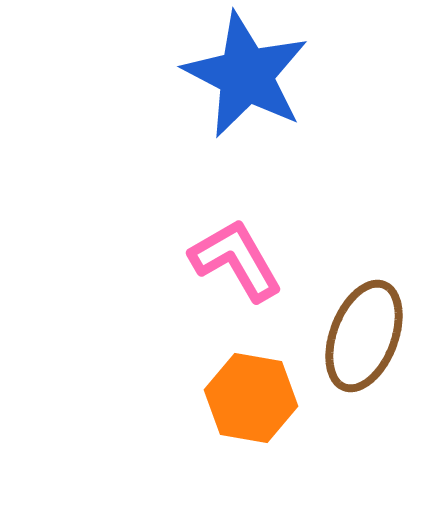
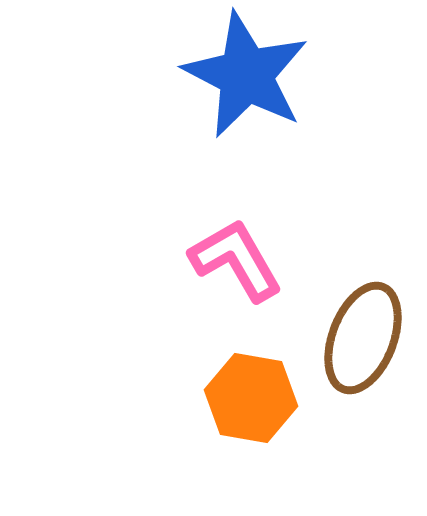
brown ellipse: moved 1 px left, 2 px down
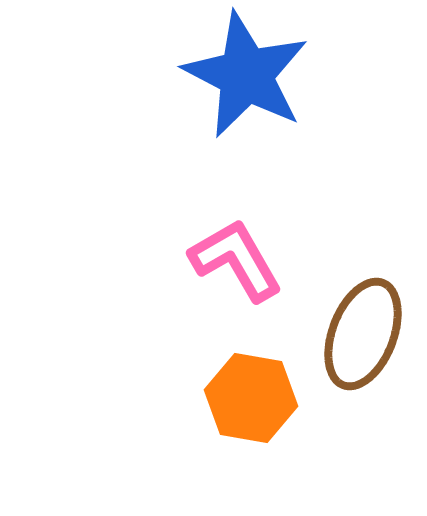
brown ellipse: moved 4 px up
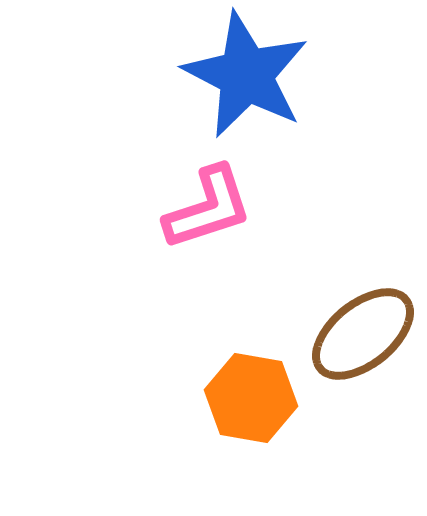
pink L-shape: moved 28 px left, 52 px up; rotated 102 degrees clockwise
brown ellipse: rotated 30 degrees clockwise
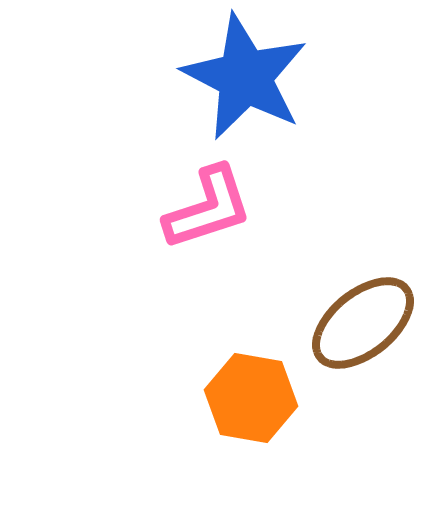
blue star: moved 1 px left, 2 px down
brown ellipse: moved 11 px up
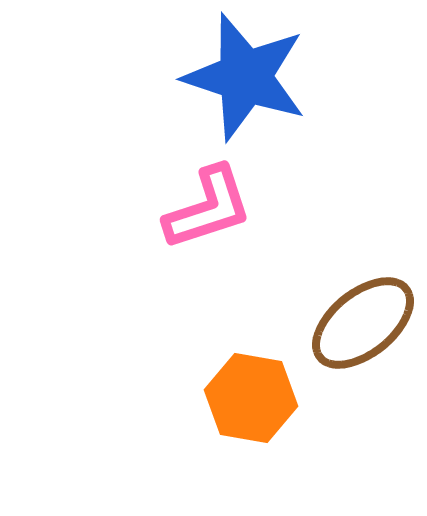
blue star: rotated 9 degrees counterclockwise
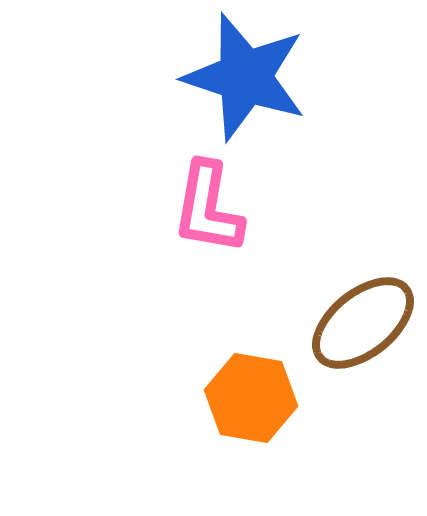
pink L-shape: rotated 118 degrees clockwise
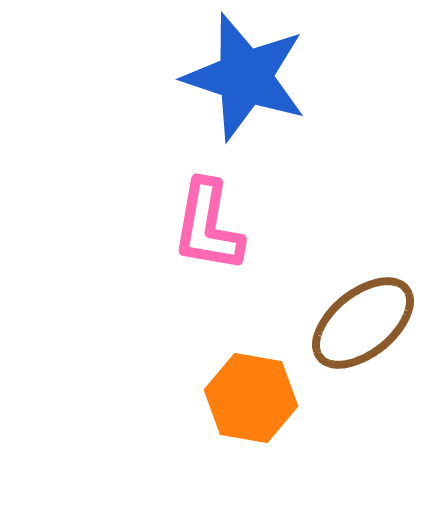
pink L-shape: moved 18 px down
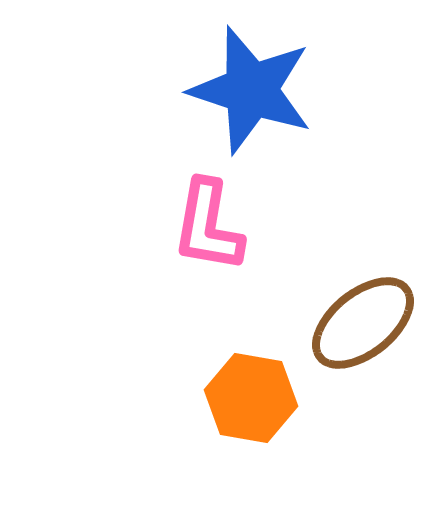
blue star: moved 6 px right, 13 px down
